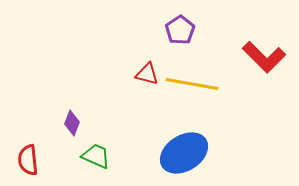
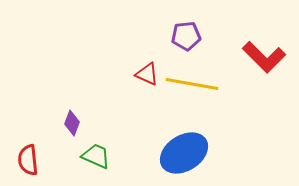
purple pentagon: moved 6 px right, 6 px down; rotated 28 degrees clockwise
red triangle: rotated 10 degrees clockwise
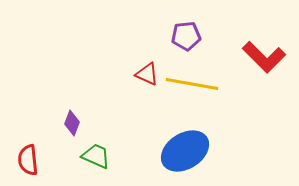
blue ellipse: moved 1 px right, 2 px up
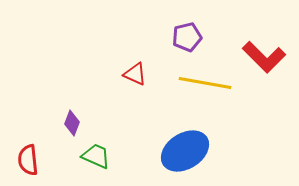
purple pentagon: moved 1 px right, 1 px down; rotated 8 degrees counterclockwise
red triangle: moved 12 px left
yellow line: moved 13 px right, 1 px up
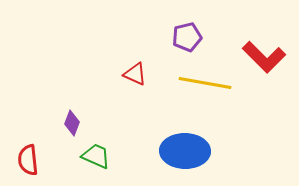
blue ellipse: rotated 33 degrees clockwise
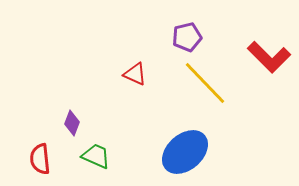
red L-shape: moved 5 px right
yellow line: rotated 36 degrees clockwise
blue ellipse: moved 1 px down; rotated 42 degrees counterclockwise
red semicircle: moved 12 px right, 1 px up
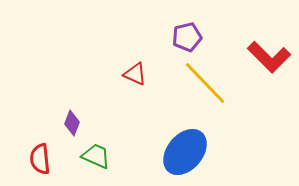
blue ellipse: rotated 9 degrees counterclockwise
